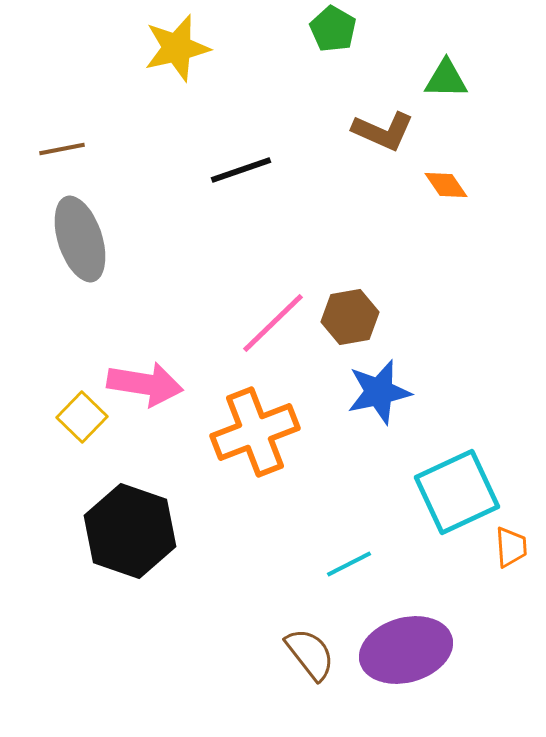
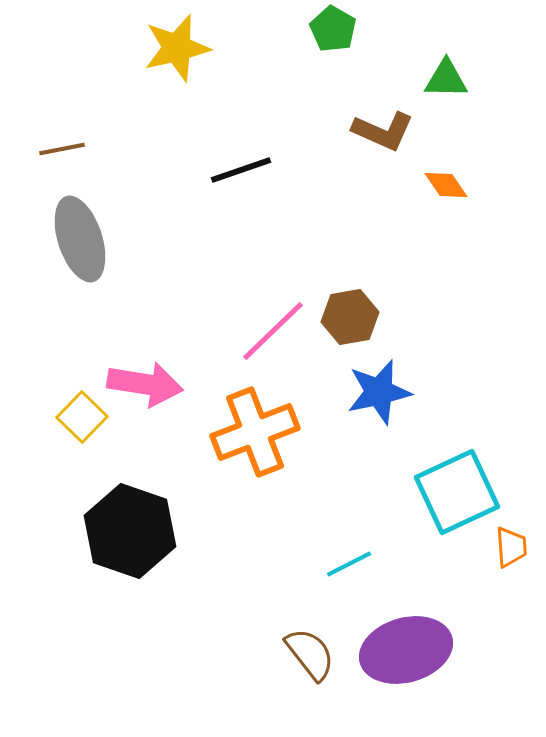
pink line: moved 8 px down
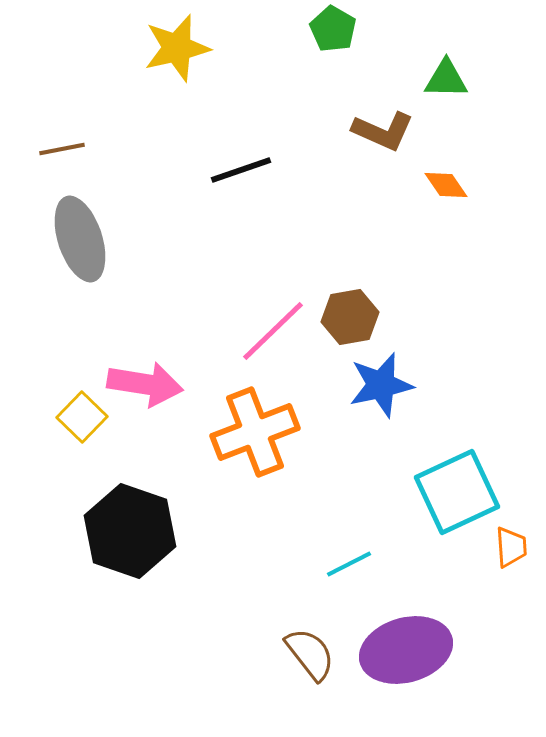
blue star: moved 2 px right, 7 px up
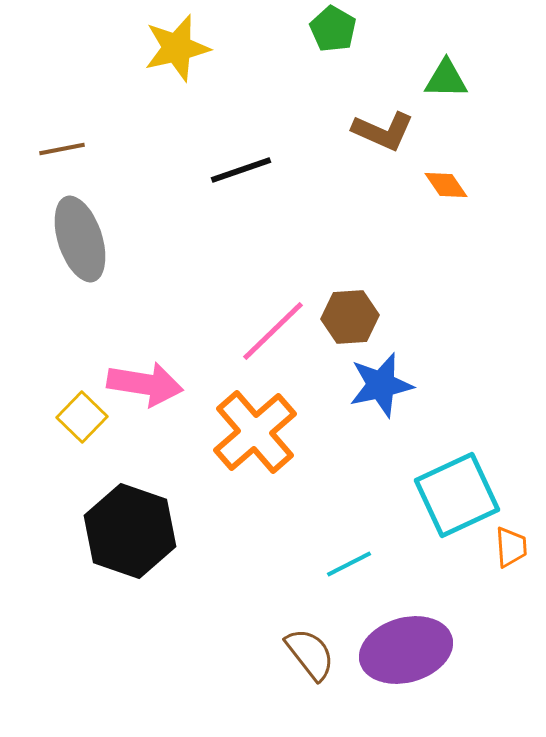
brown hexagon: rotated 6 degrees clockwise
orange cross: rotated 20 degrees counterclockwise
cyan square: moved 3 px down
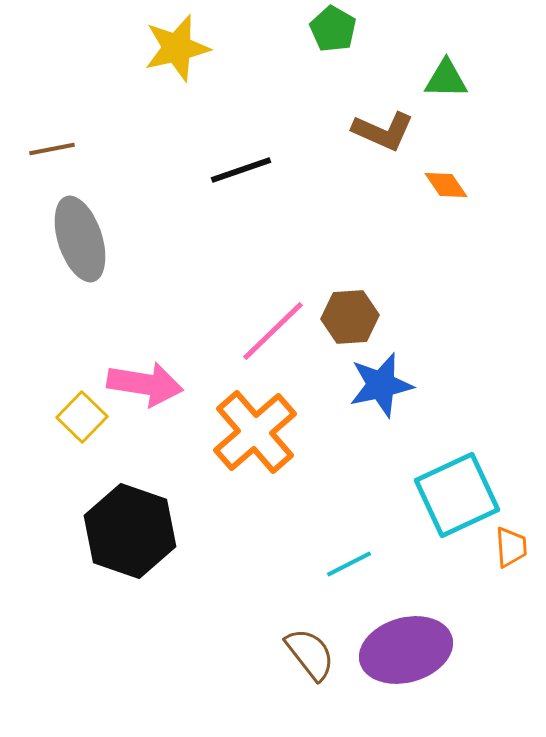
brown line: moved 10 px left
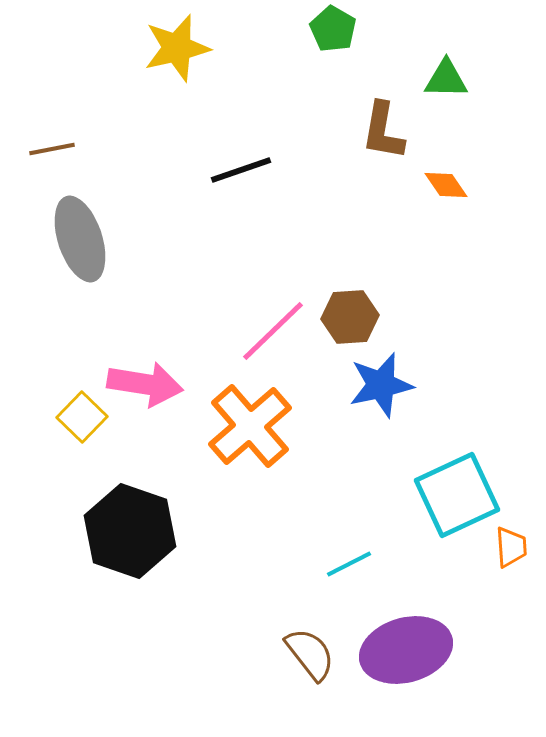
brown L-shape: rotated 76 degrees clockwise
orange cross: moved 5 px left, 6 px up
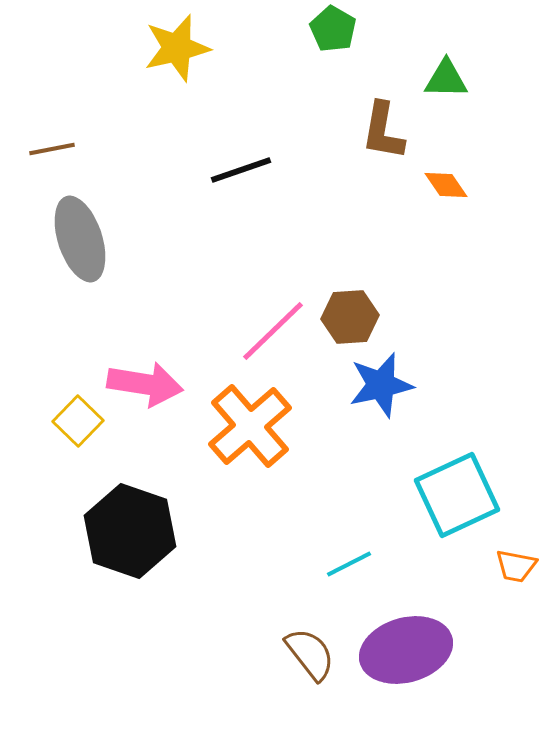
yellow square: moved 4 px left, 4 px down
orange trapezoid: moved 5 px right, 19 px down; rotated 105 degrees clockwise
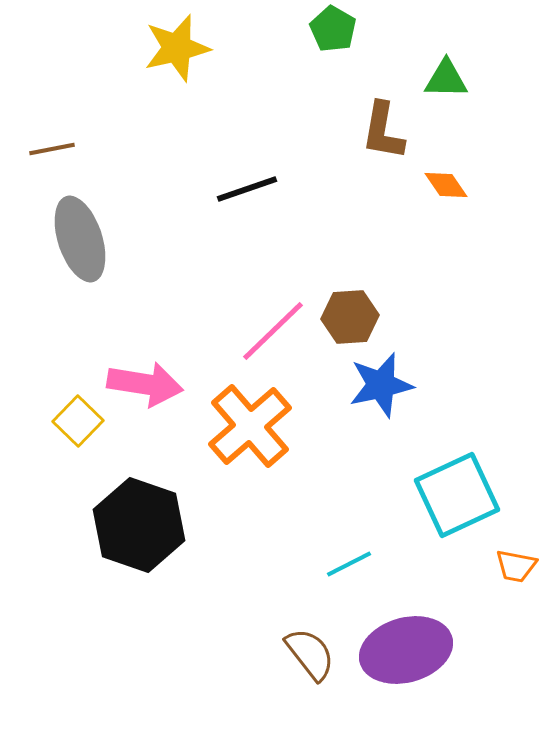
black line: moved 6 px right, 19 px down
black hexagon: moved 9 px right, 6 px up
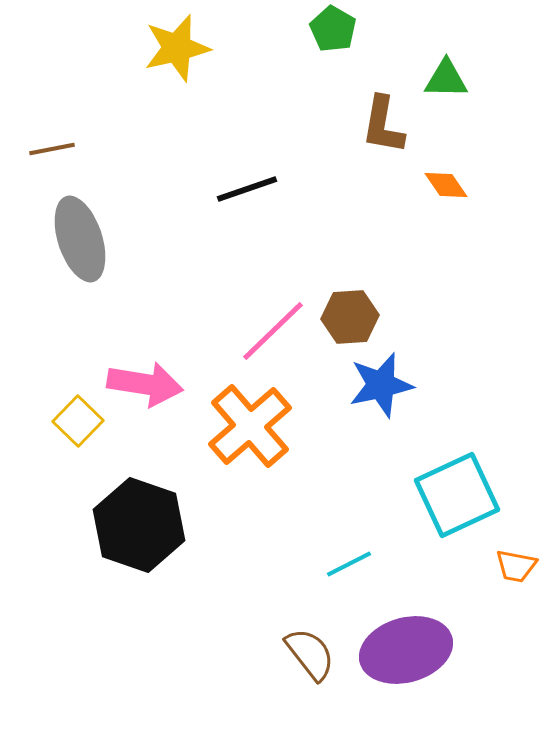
brown L-shape: moved 6 px up
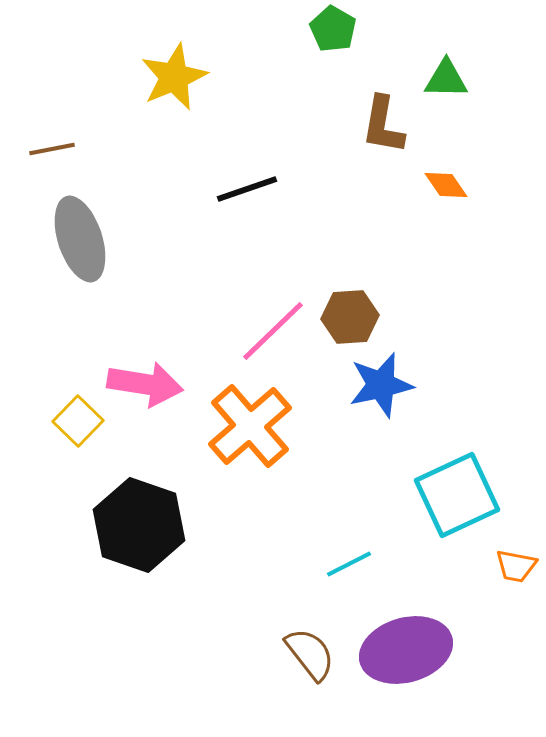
yellow star: moved 3 px left, 29 px down; rotated 10 degrees counterclockwise
